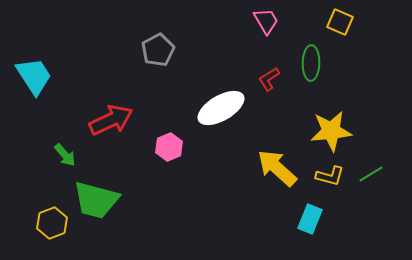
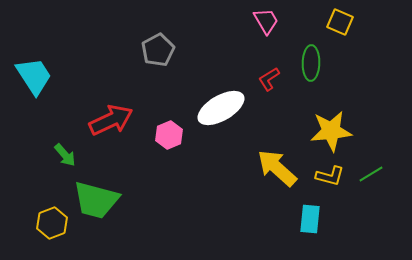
pink hexagon: moved 12 px up
cyan rectangle: rotated 16 degrees counterclockwise
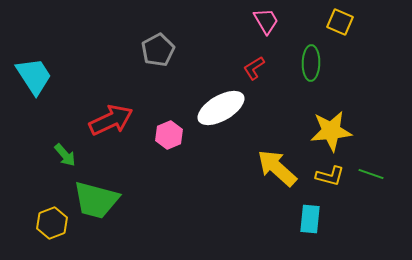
red L-shape: moved 15 px left, 11 px up
green line: rotated 50 degrees clockwise
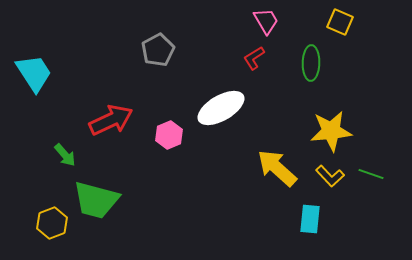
red L-shape: moved 10 px up
cyan trapezoid: moved 3 px up
yellow L-shape: rotated 32 degrees clockwise
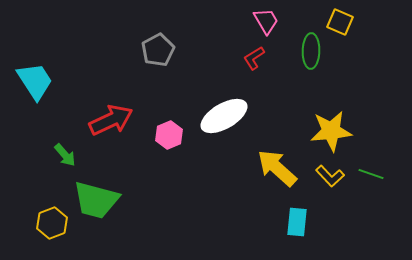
green ellipse: moved 12 px up
cyan trapezoid: moved 1 px right, 8 px down
white ellipse: moved 3 px right, 8 px down
cyan rectangle: moved 13 px left, 3 px down
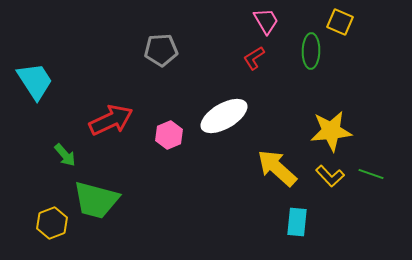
gray pentagon: moved 3 px right; rotated 24 degrees clockwise
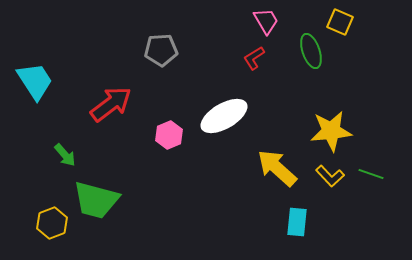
green ellipse: rotated 20 degrees counterclockwise
red arrow: moved 16 px up; rotated 12 degrees counterclockwise
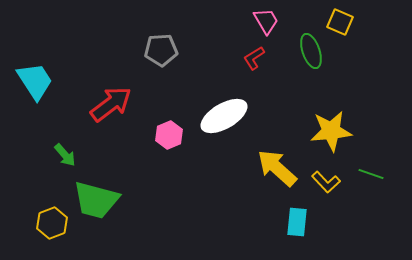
yellow L-shape: moved 4 px left, 6 px down
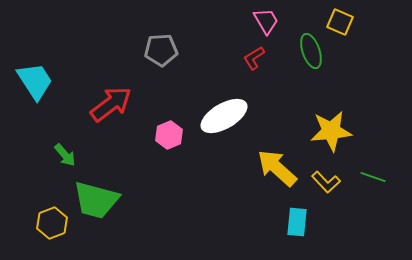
green line: moved 2 px right, 3 px down
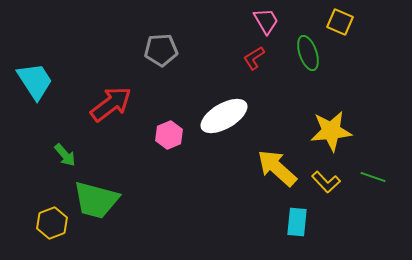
green ellipse: moved 3 px left, 2 px down
